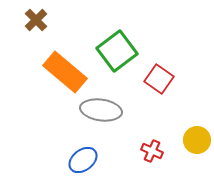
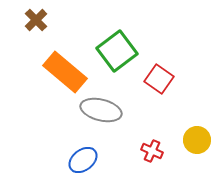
gray ellipse: rotated 6 degrees clockwise
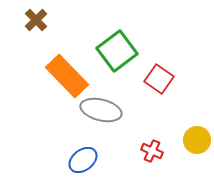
orange rectangle: moved 2 px right, 4 px down; rotated 6 degrees clockwise
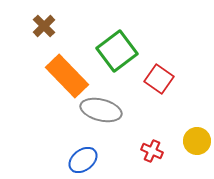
brown cross: moved 8 px right, 6 px down
yellow circle: moved 1 px down
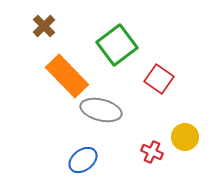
green square: moved 6 px up
yellow circle: moved 12 px left, 4 px up
red cross: moved 1 px down
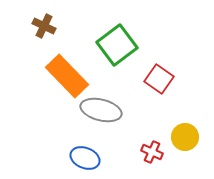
brown cross: rotated 20 degrees counterclockwise
blue ellipse: moved 2 px right, 2 px up; rotated 60 degrees clockwise
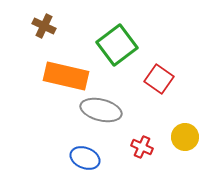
orange rectangle: moved 1 px left; rotated 33 degrees counterclockwise
red cross: moved 10 px left, 5 px up
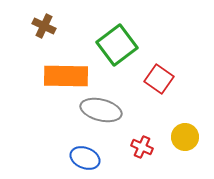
orange rectangle: rotated 12 degrees counterclockwise
